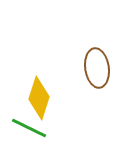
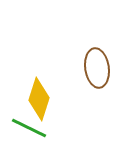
yellow diamond: moved 1 px down
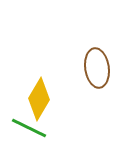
yellow diamond: rotated 12 degrees clockwise
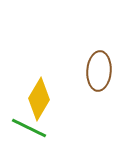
brown ellipse: moved 2 px right, 3 px down; rotated 12 degrees clockwise
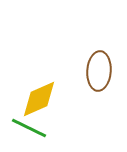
yellow diamond: rotated 36 degrees clockwise
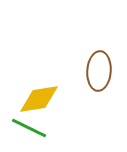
yellow diamond: rotated 15 degrees clockwise
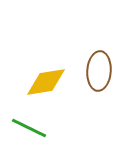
yellow diamond: moved 7 px right, 17 px up
